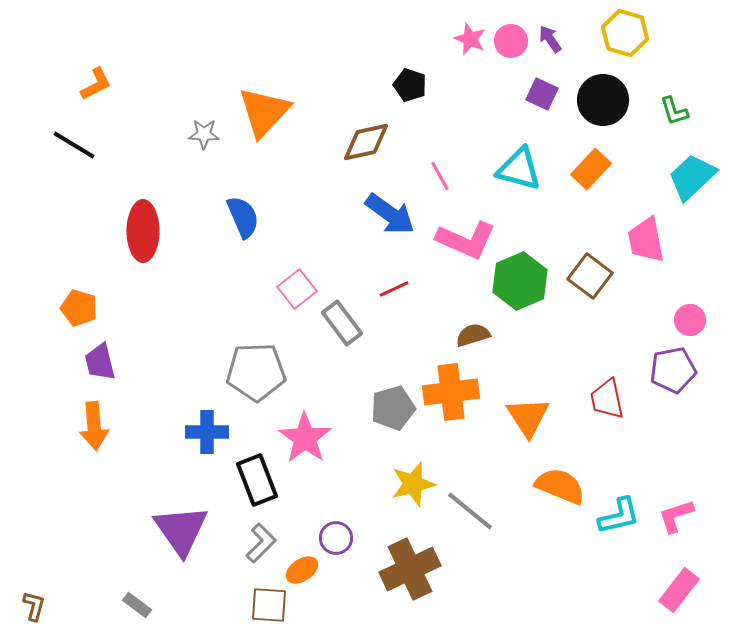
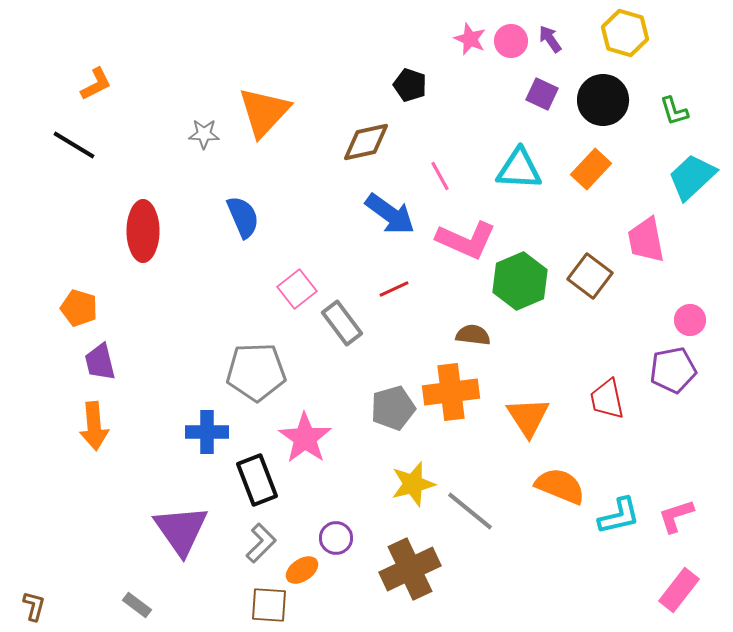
cyan triangle at (519, 169): rotated 12 degrees counterclockwise
brown semicircle at (473, 335): rotated 24 degrees clockwise
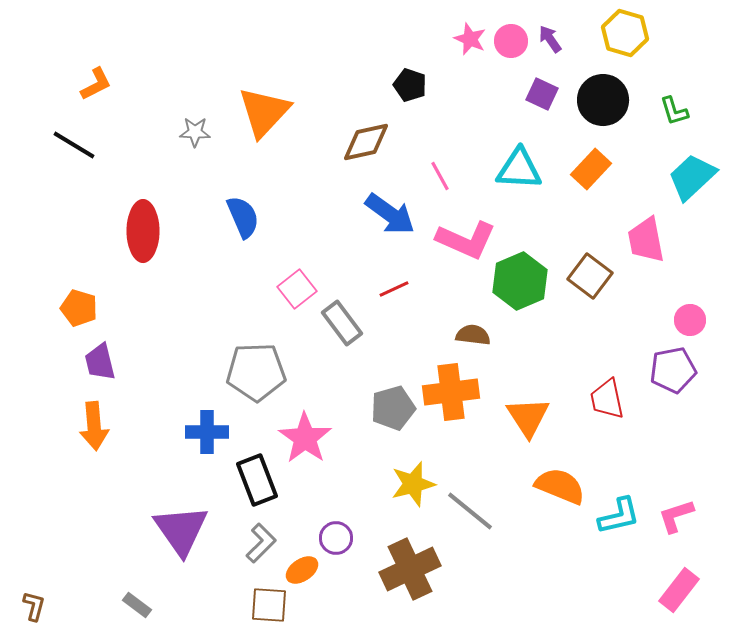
gray star at (204, 134): moved 9 px left, 2 px up
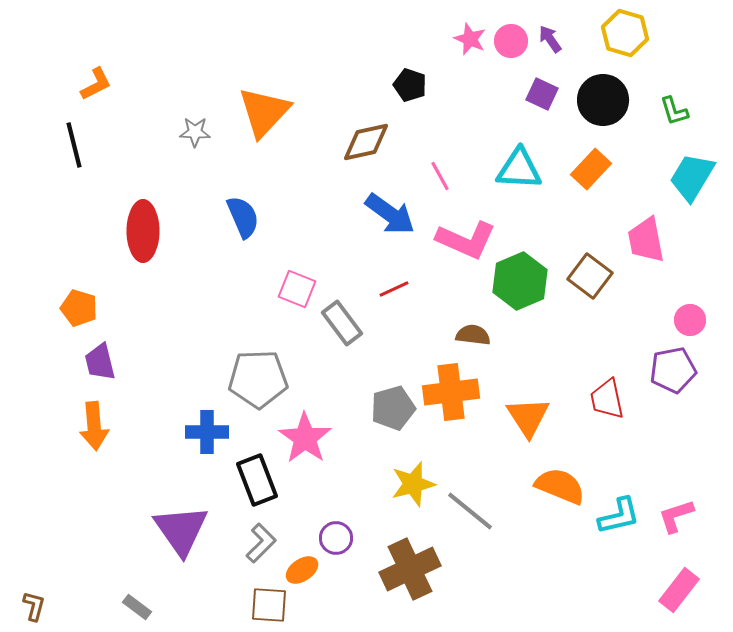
black line at (74, 145): rotated 45 degrees clockwise
cyan trapezoid at (692, 177): rotated 16 degrees counterclockwise
pink square at (297, 289): rotated 30 degrees counterclockwise
gray pentagon at (256, 372): moved 2 px right, 7 px down
gray rectangle at (137, 605): moved 2 px down
